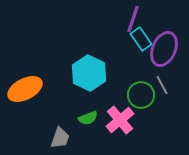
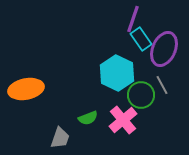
cyan hexagon: moved 28 px right
orange ellipse: moved 1 px right; rotated 16 degrees clockwise
pink cross: moved 3 px right
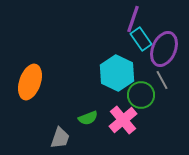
gray line: moved 5 px up
orange ellipse: moved 4 px right, 7 px up; rotated 60 degrees counterclockwise
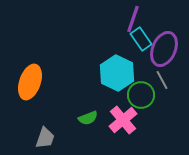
gray trapezoid: moved 15 px left
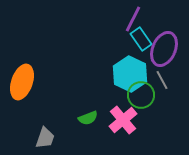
purple line: rotated 8 degrees clockwise
cyan hexagon: moved 13 px right, 1 px down
orange ellipse: moved 8 px left
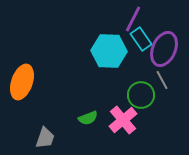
cyan hexagon: moved 21 px left, 23 px up; rotated 24 degrees counterclockwise
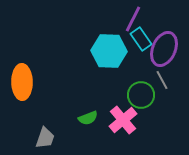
orange ellipse: rotated 20 degrees counterclockwise
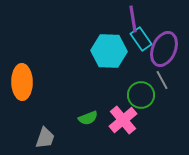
purple line: rotated 36 degrees counterclockwise
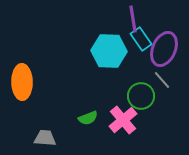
gray line: rotated 12 degrees counterclockwise
green circle: moved 1 px down
gray trapezoid: rotated 105 degrees counterclockwise
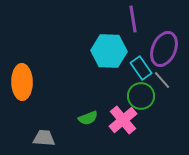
cyan rectangle: moved 29 px down
gray trapezoid: moved 1 px left
